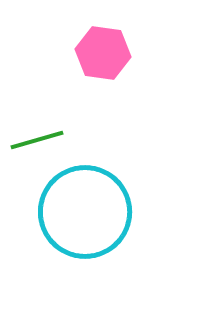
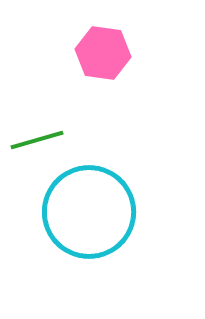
cyan circle: moved 4 px right
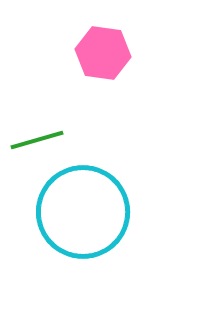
cyan circle: moved 6 px left
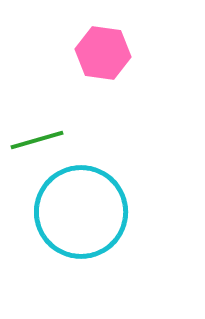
cyan circle: moved 2 px left
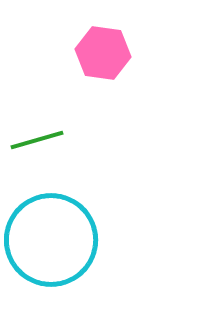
cyan circle: moved 30 px left, 28 px down
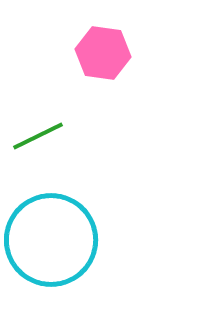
green line: moved 1 px right, 4 px up; rotated 10 degrees counterclockwise
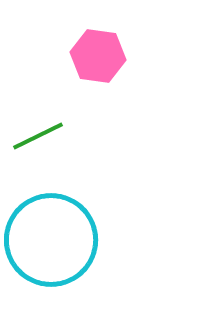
pink hexagon: moved 5 px left, 3 px down
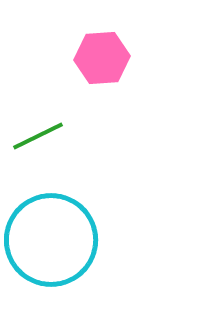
pink hexagon: moved 4 px right, 2 px down; rotated 12 degrees counterclockwise
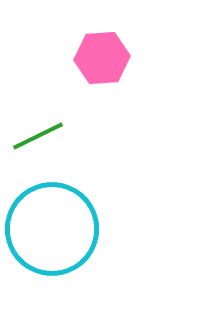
cyan circle: moved 1 px right, 11 px up
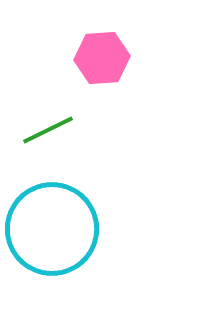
green line: moved 10 px right, 6 px up
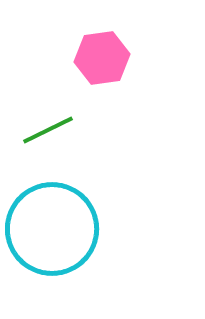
pink hexagon: rotated 4 degrees counterclockwise
